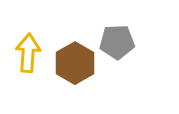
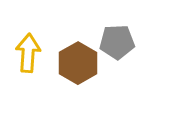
brown hexagon: moved 3 px right
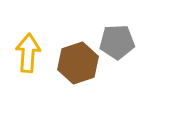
brown hexagon: rotated 12 degrees clockwise
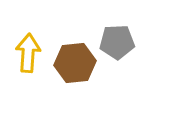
brown hexagon: moved 3 px left; rotated 12 degrees clockwise
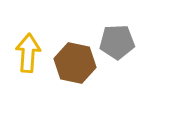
brown hexagon: rotated 18 degrees clockwise
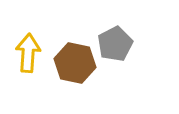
gray pentagon: moved 2 px left, 2 px down; rotated 24 degrees counterclockwise
